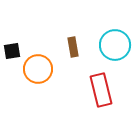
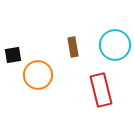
black square: moved 1 px right, 4 px down
orange circle: moved 6 px down
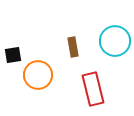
cyan circle: moved 4 px up
red rectangle: moved 8 px left, 1 px up
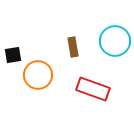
red rectangle: rotated 56 degrees counterclockwise
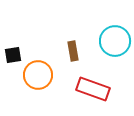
brown rectangle: moved 4 px down
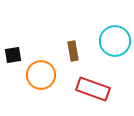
orange circle: moved 3 px right
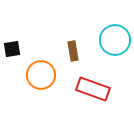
cyan circle: moved 1 px up
black square: moved 1 px left, 6 px up
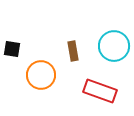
cyan circle: moved 1 px left, 6 px down
black square: rotated 18 degrees clockwise
red rectangle: moved 7 px right, 2 px down
